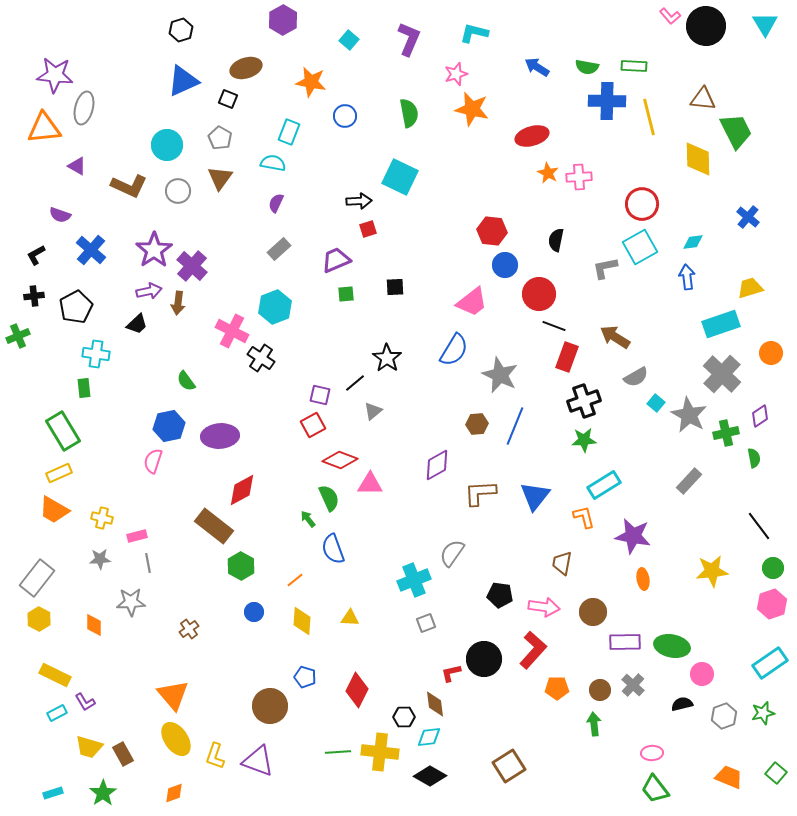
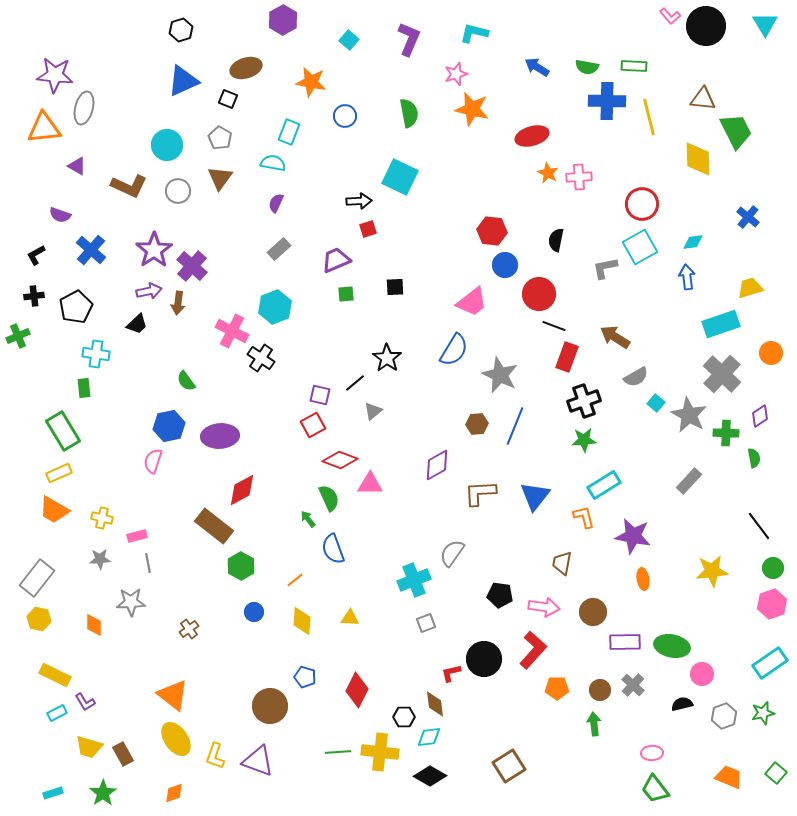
green cross at (726, 433): rotated 15 degrees clockwise
yellow hexagon at (39, 619): rotated 15 degrees counterclockwise
orange triangle at (173, 695): rotated 12 degrees counterclockwise
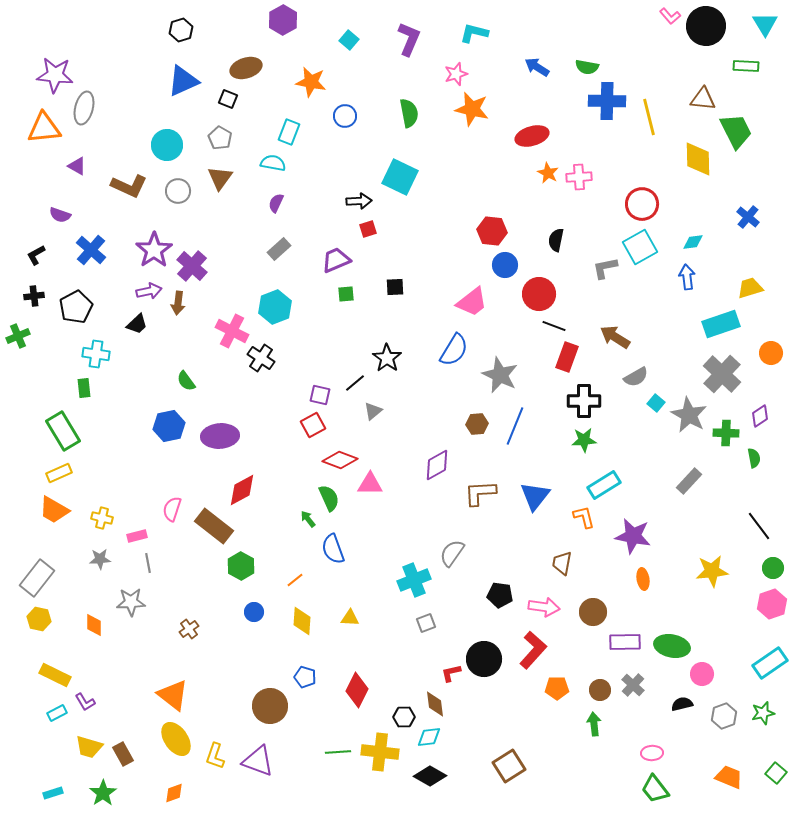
green rectangle at (634, 66): moved 112 px right
black cross at (584, 401): rotated 20 degrees clockwise
pink semicircle at (153, 461): moved 19 px right, 48 px down
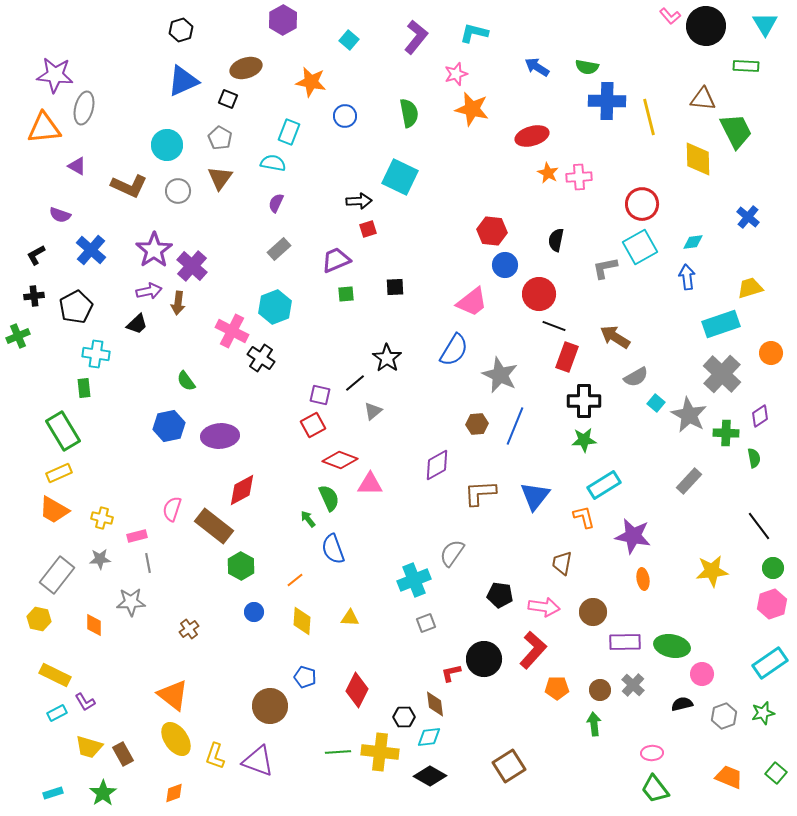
purple L-shape at (409, 39): moved 7 px right, 2 px up; rotated 16 degrees clockwise
gray rectangle at (37, 578): moved 20 px right, 3 px up
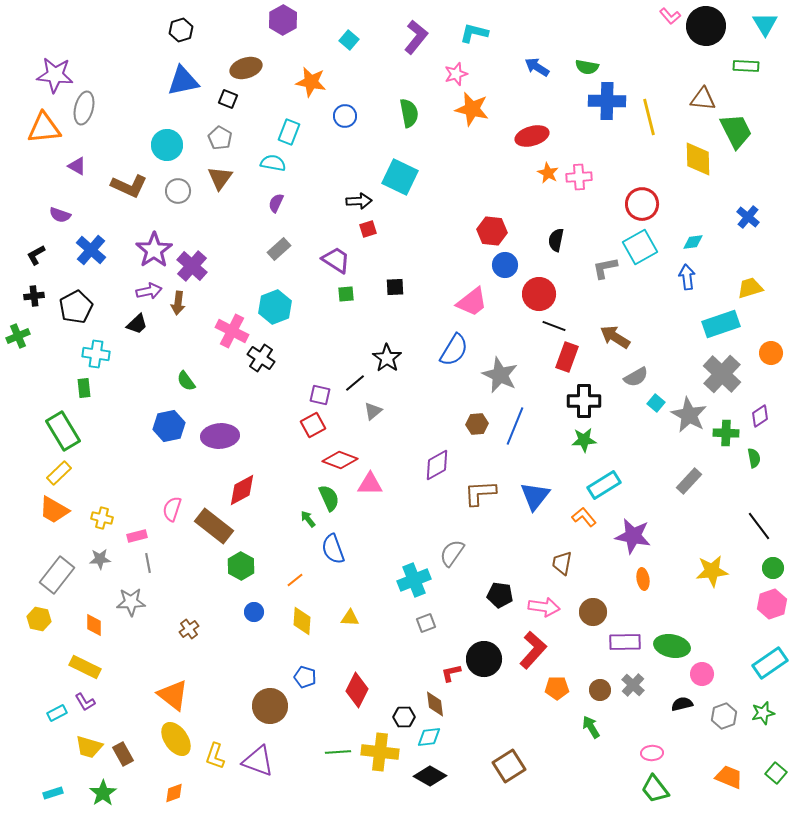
blue triangle at (183, 81): rotated 12 degrees clockwise
purple trapezoid at (336, 260): rotated 56 degrees clockwise
yellow rectangle at (59, 473): rotated 20 degrees counterclockwise
orange L-shape at (584, 517): rotated 25 degrees counterclockwise
yellow rectangle at (55, 675): moved 30 px right, 8 px up
green arrow at (594, 724): moved 3 px left, 3 px down; rotated 25 degrees counterclockwise
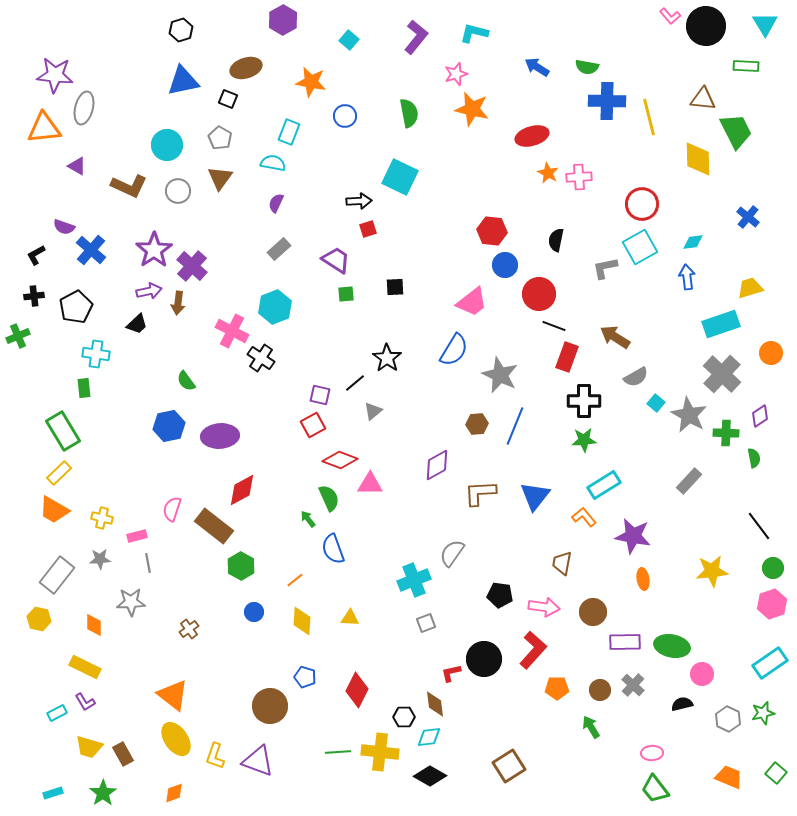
purple semicircle at (60, 215): moved 4 px right, 12 px down
gray hexagon at (724, 716): moved 4 px right, 3 px down; rotated 15 degrees counterclockwise
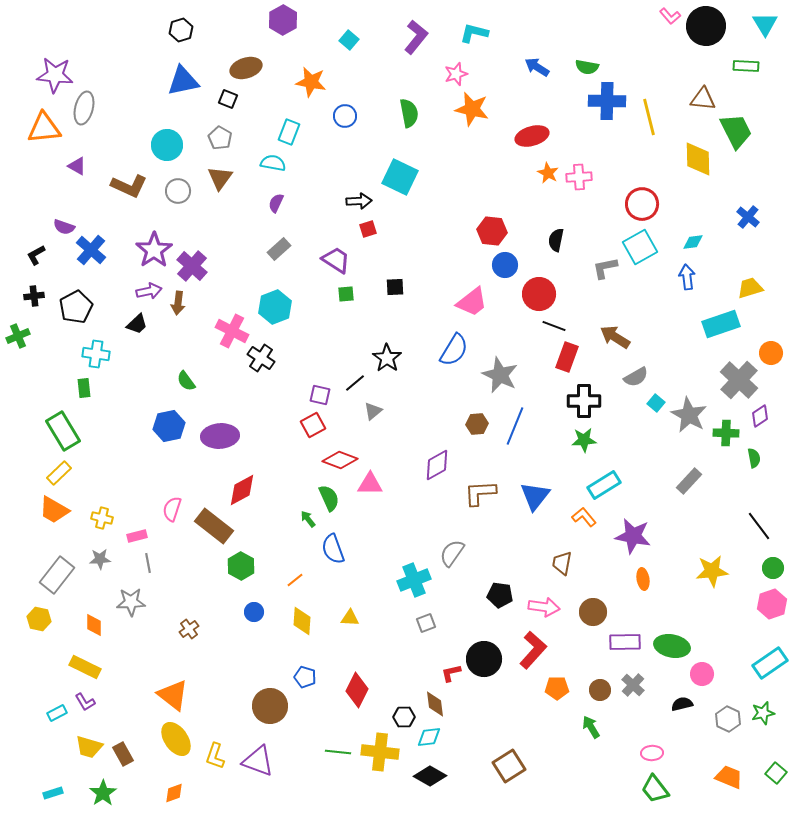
gray cross at (722, 374): moved 17 px right, 6 px down
green line at (338, 752): rotated 10 degrees clockwise
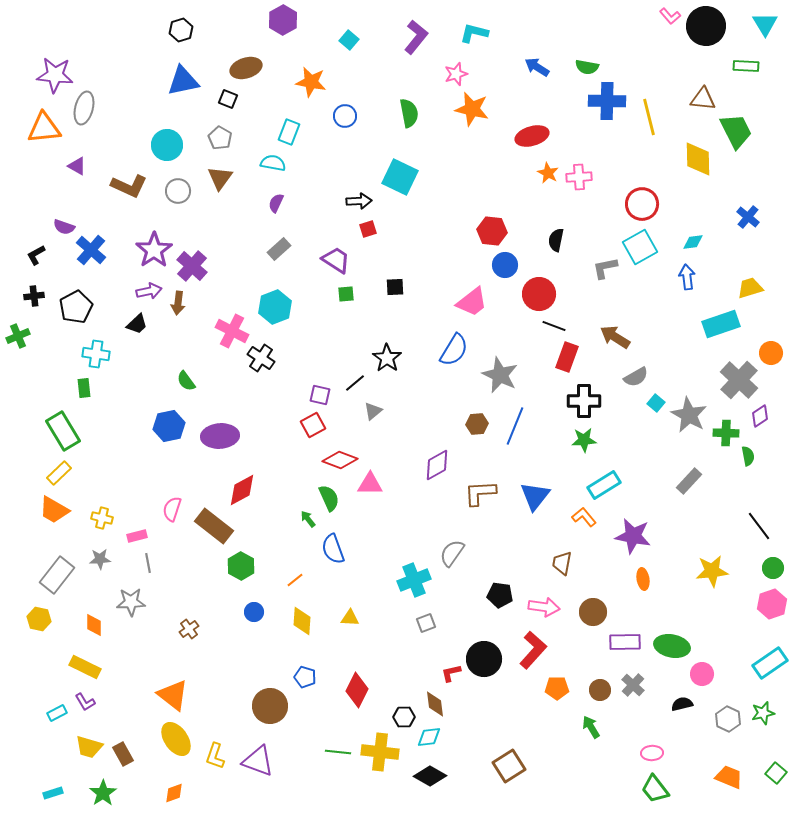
green semicircle at (754, 458): moved 6 px left, 2 px up
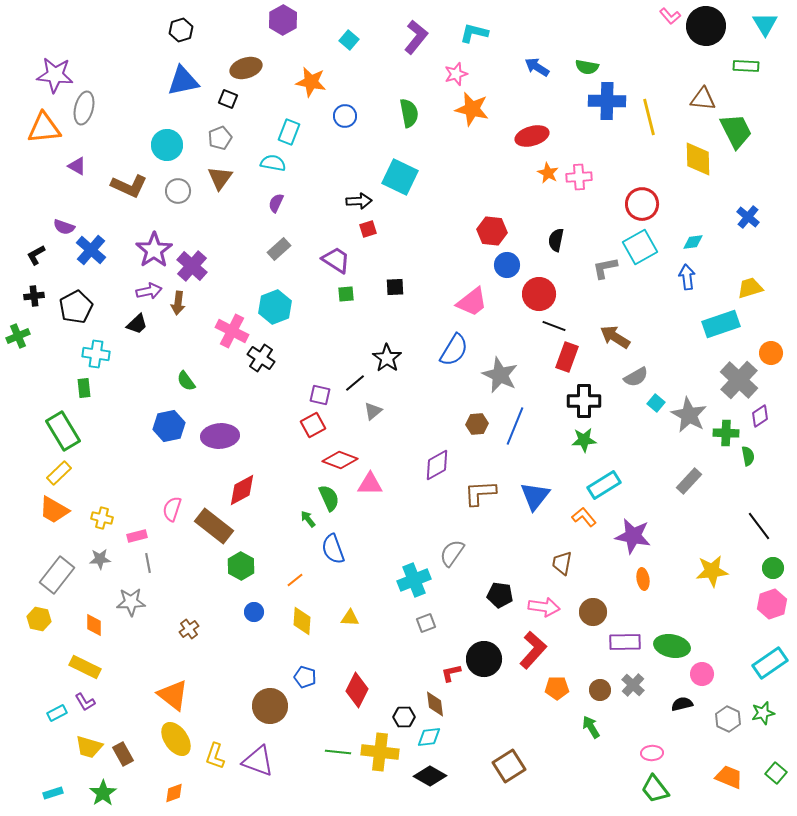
gray pentagon at (220, 138): rotated 20 degrees clockwise
blue circle at (505, 265): moved 2 px right
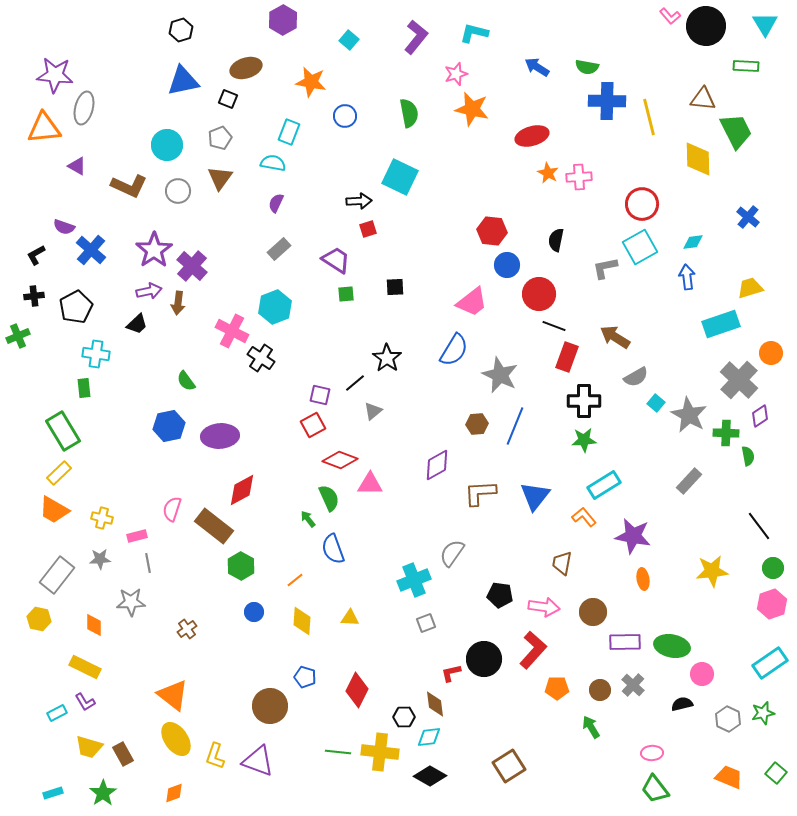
brown cross at (189, 629): moved 2 px left
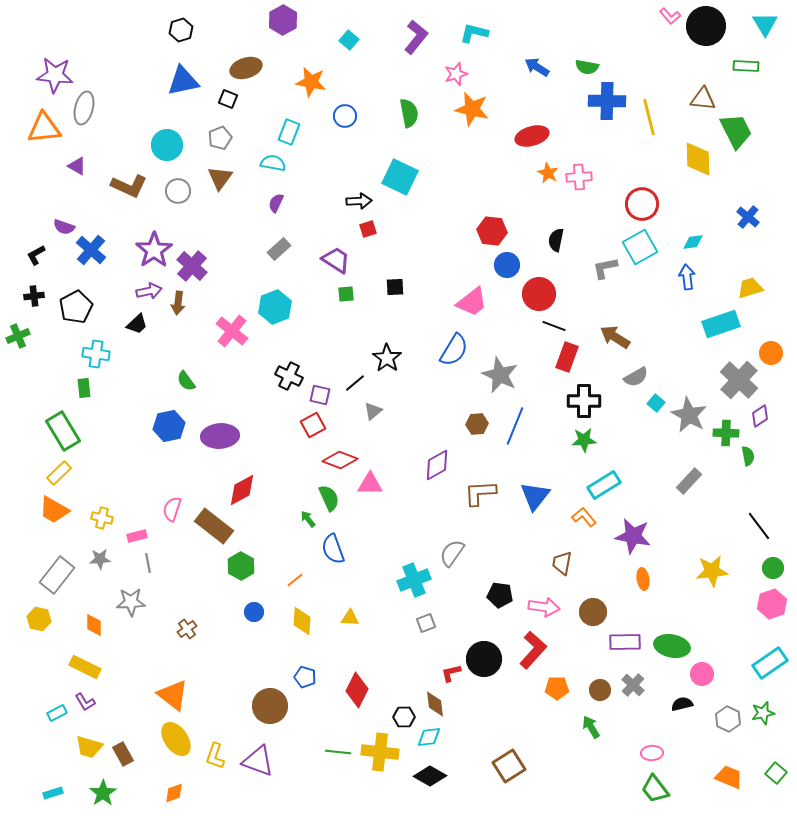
pink cross at (232, 331): rotated 12 degrees clockwise
black cross at (261, 358): moved 28 px right, 18 px down; rotated 8 degrees counterclockwise
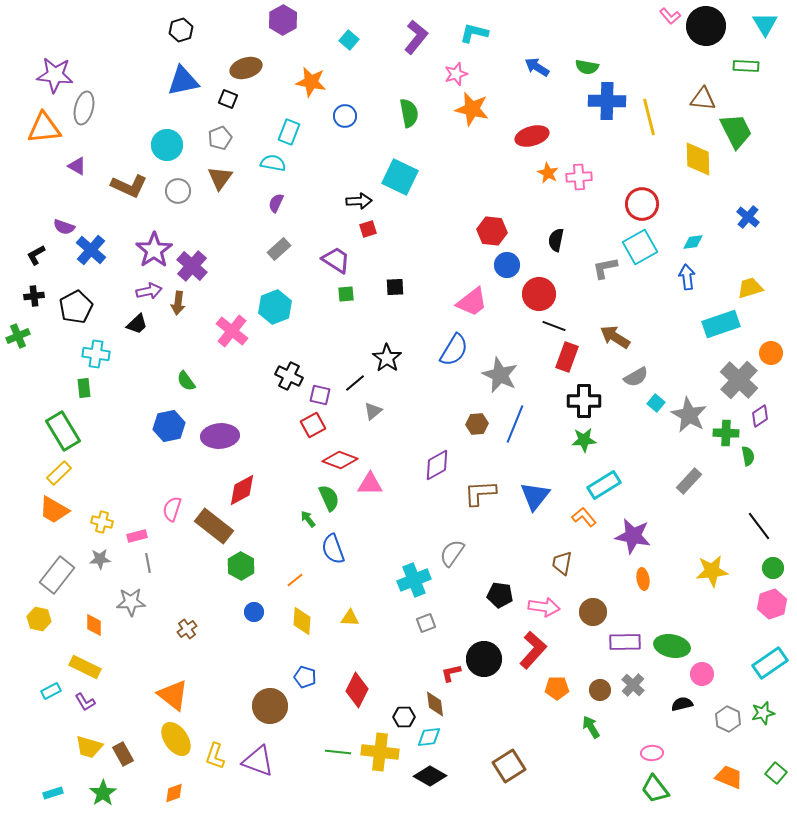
blue line at (515, 426): moved 2 px up
yellow cross at (102, 518): moved 4 px down
cyan rectangle at (57, 713): moved 6 px left, 22 px up
